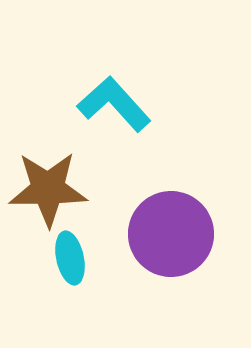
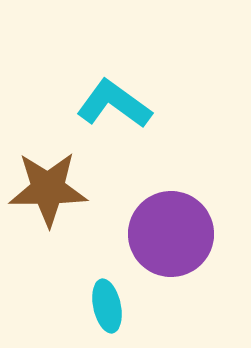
cyan L-shape: rotated 12 degrees counterclockwise
cyan ellipse: moved 37 px right, 48 px down
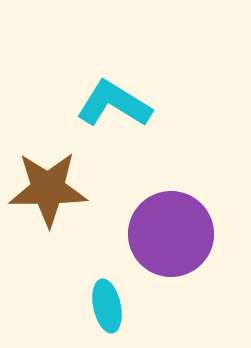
cyan L-shape: rotated 4 degrees counterclockwise
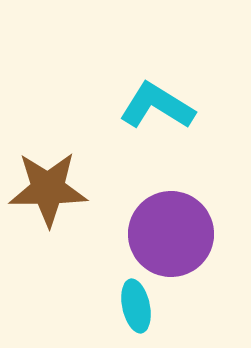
cyan L-shape: moved 43 px right, 2 px down
cyan ellipse: moved 29 px right
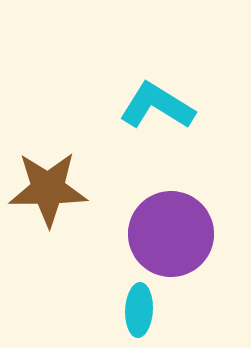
cyan ellipse: moved 3 px right, 4 px down; rotated 15 degrees clockwise
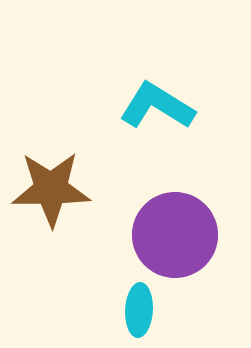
brown star: moved 3 px right
purple circle: moved 4 px right, 1 px down
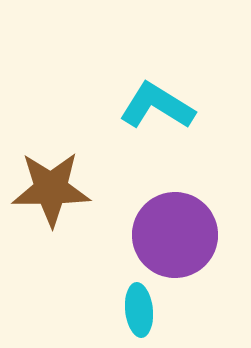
cyan ellipse: rotated 9 degrees counterclockwise
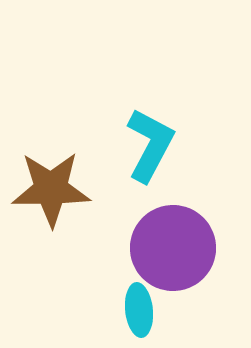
cyan L-shape: moved 7 px left, 39 px down; rotated 86 degrees clockwise
purple circle: moved 2 px left, 13 px down
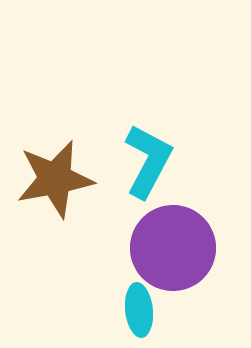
cyan L-shape: moved 2 px left, 16 px down
brown star: moved 4 px right, 10 px up; rotated 10 degrees counterclockwise
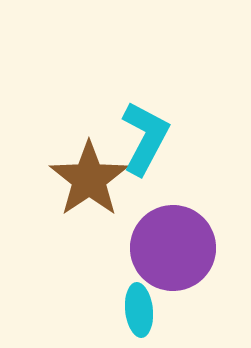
cyan L-shape: moved 3 px left, 23 px up
brown star: moved 34 px right; rotated 24 degrees counterclockwise
